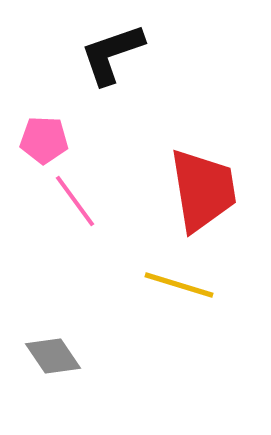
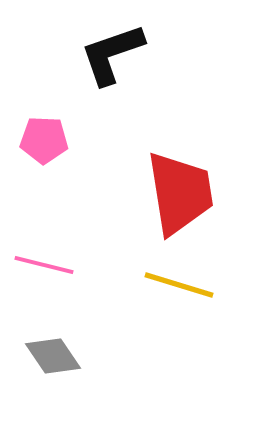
red trapezoid: moved 23 px left, 3 px down
pink line: moved 31 px left, 64 px down; rotated 40 degrees counterclockwise
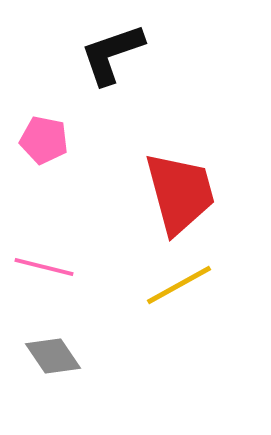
pink pentagon: rotated 9 degrees clockwise
red trapezoid: rotated 6 degrees counterclockwise
pink line: moved 2 px down
yellow line: rotated 46 degrees counterclockwise
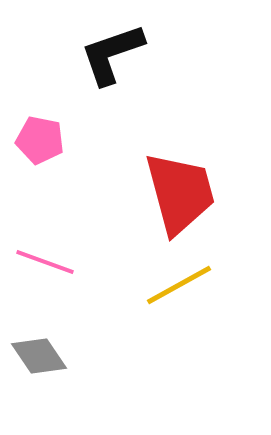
pink pentagon: moved 4 px left
pink line: moved 1 px right, 5 px up; rotated 6 degrees clockwise
gray diamond: moved 14 px left
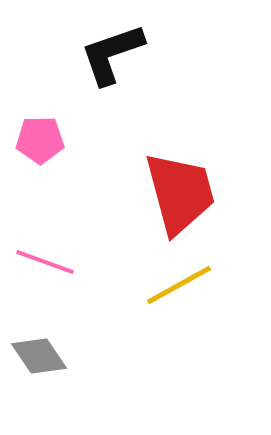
pink pentagon: rotated 12 degrees counterclockwise
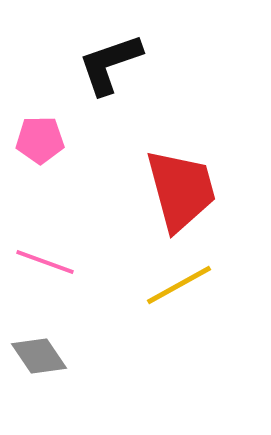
black L-shape: moved 2 px left, 10 px down
red trapezoid: moved 1 px right, 3 px up
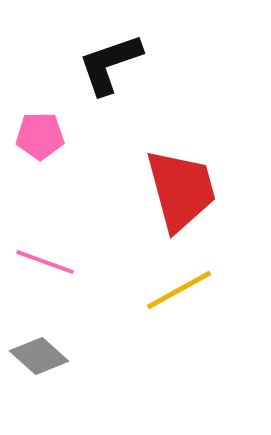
pink pentagon: moved 4 px up
yellow line: moved 5 px down
gray diamond: rotated 14 degrees counterclockwise
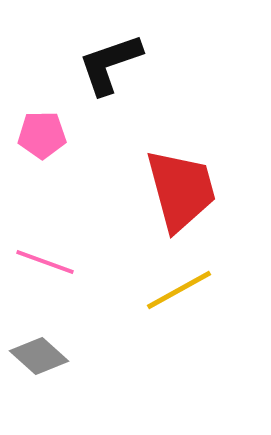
pink pentagon: moved 2 px right, 1 px up
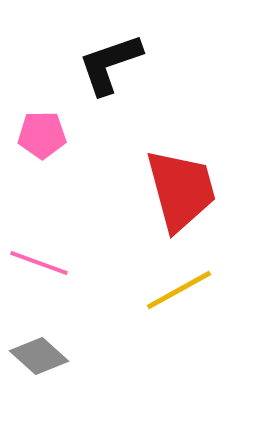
pink line: moved 6 px left, 1 px down
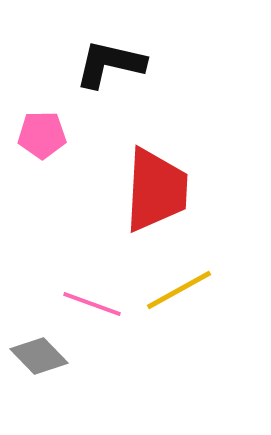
black L-shape: rotated 32 degrees clockwise
red trapezoid: moved 25 px left; rotated 18 degrees clockwise
pink line: moved 53 px right, 41 px down
gray diamond: rotated 4 degrees clockwise
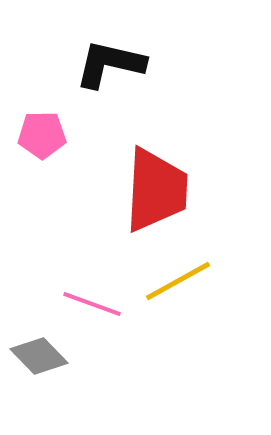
yellow line: moved 1 px left, 9 px up
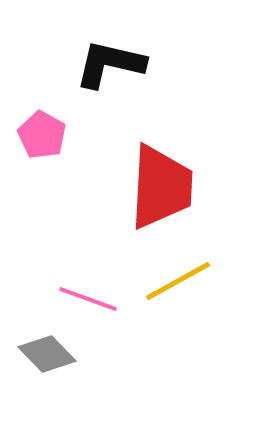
pink pentagon: rotated 30 degrees clockwise
red trapezoid: moved 5 px right, 3 px up
pink line: moved 4 px left, 5 px up
gray diamond: moved 8 px right, 2 px up
